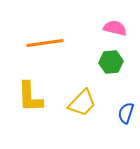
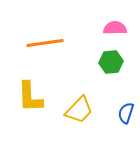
pink semicircle: rotated 15 degrees counterclockwise
yellow trapezoid: moved 3 px left, 7 px down
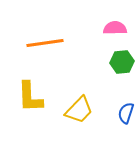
green hexagon: moved 11 px right
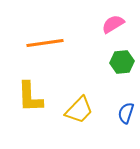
pink semicircle: moved 2 px left, 4 px up; rotated 30 degrees counterclockwise
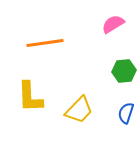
green hexagon: moved 2 px right, 9 px down
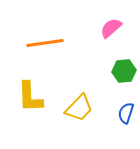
pink semicircle: moved 2 px left, 4 px down; rotated 10 degrees counterclockwise
yellow trapezoid: moved 2 px up
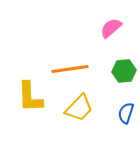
orange line: moved 25 px right, 26 px down
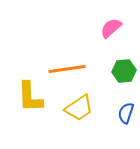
orange line: moved 3 px left
yellow trapezoid: rotated 12 degrees clockwise
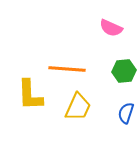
pink semicircle: rotated 115 degrees counterclockwise
orange line: rotated 12 degrees clockwise
yellow L-shape: moved 2 px up
yellow trapezoid: moved 1 px left, 1 px up; rotated 32 degrees counterclockwise
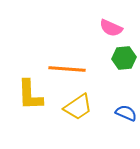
green hexagon: moved 13 px up
yellow trapezoid: rotated 32 degrees clockwise
blue semicircle: rotated 95 degrees clockwise
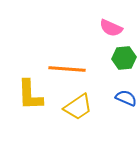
blue semicircle: moved 15 px up
